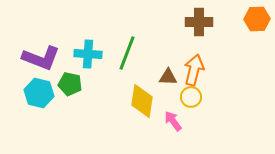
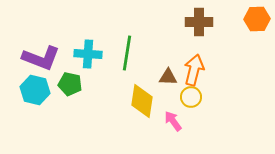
green line: rotated 12 degrees counterclockwise
cyan hexagon: moved 4 px left, 3 px up
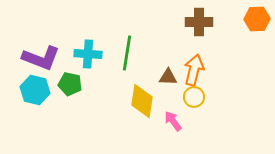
yellow circle: moved 3 px right
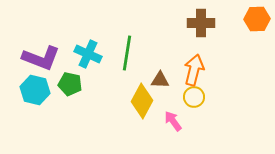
brown cross: moved 2 px right, 1 px down
cyan cross: rotated 20 degrees clockwise
brown triangle: moved 8 px left, 3 px down
yellow diamond: rotated 20 degrees clockwise
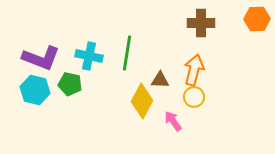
cyan cross: moved 1 px right, 2 px down; rotated 12 degrees counterclockwise
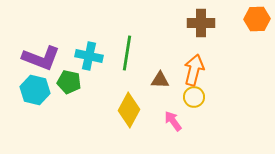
green pentagon: moved 1 px left, 2 px up
yellow diamond: moved 13 px left, 9 px down
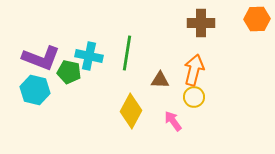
green pentagon: moved 10 px up
yellow diamond: moved 2 px right, 1 px down
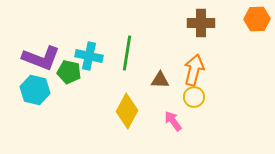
yellow diamond: moved 4 px left
